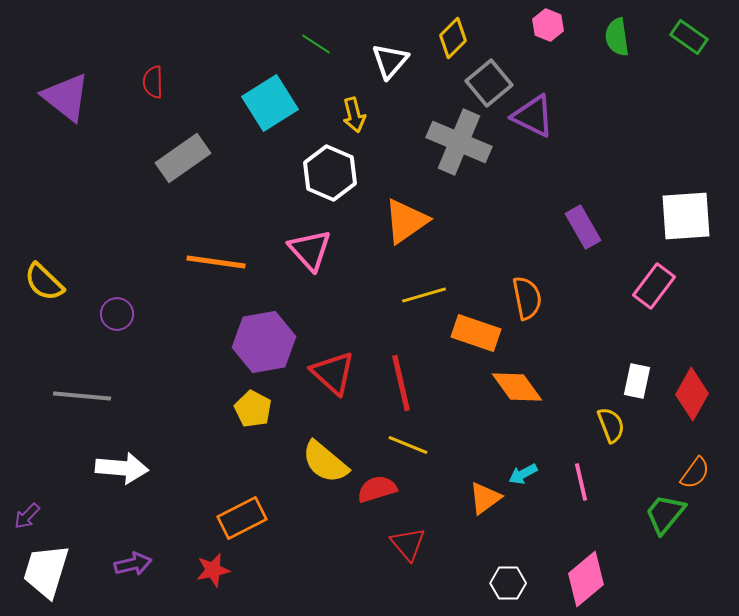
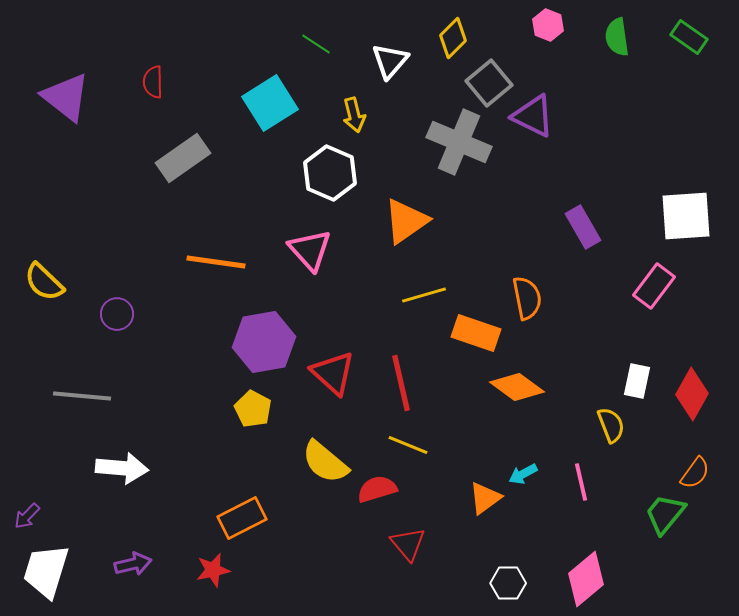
orange diamond at (517, 387): rotated 18 degrees counterclockwise
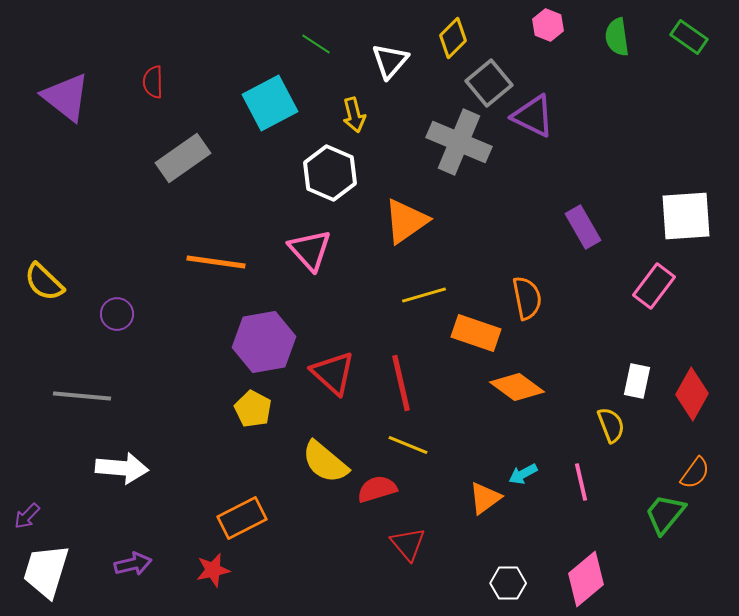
cyan square at (270, 103): rotated 4 degrees clockwise
